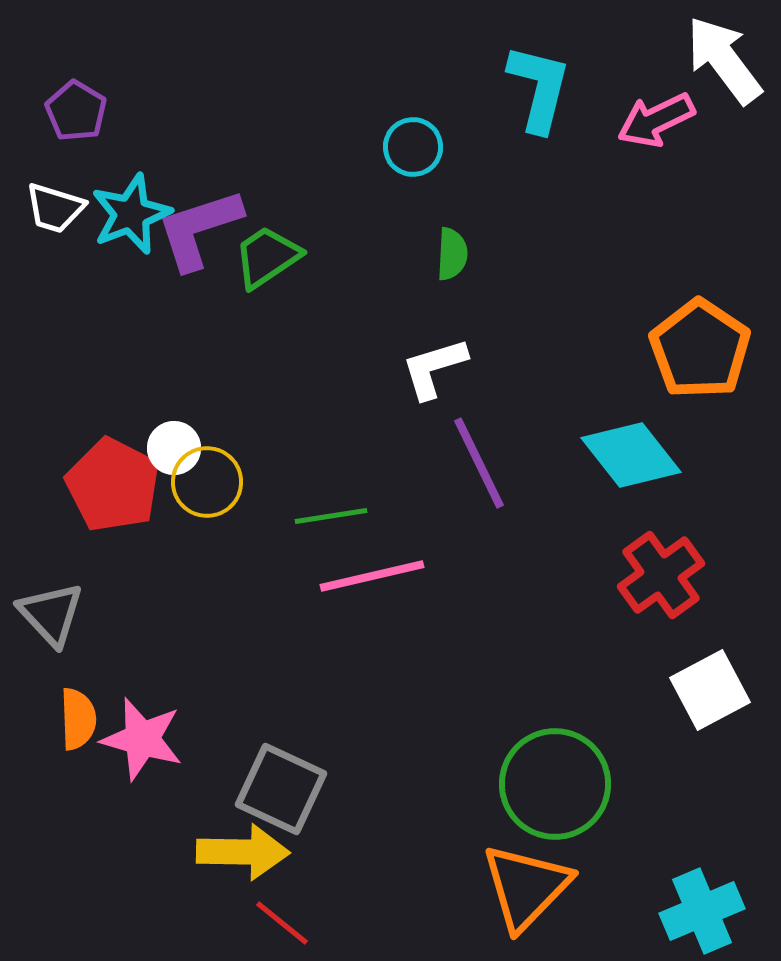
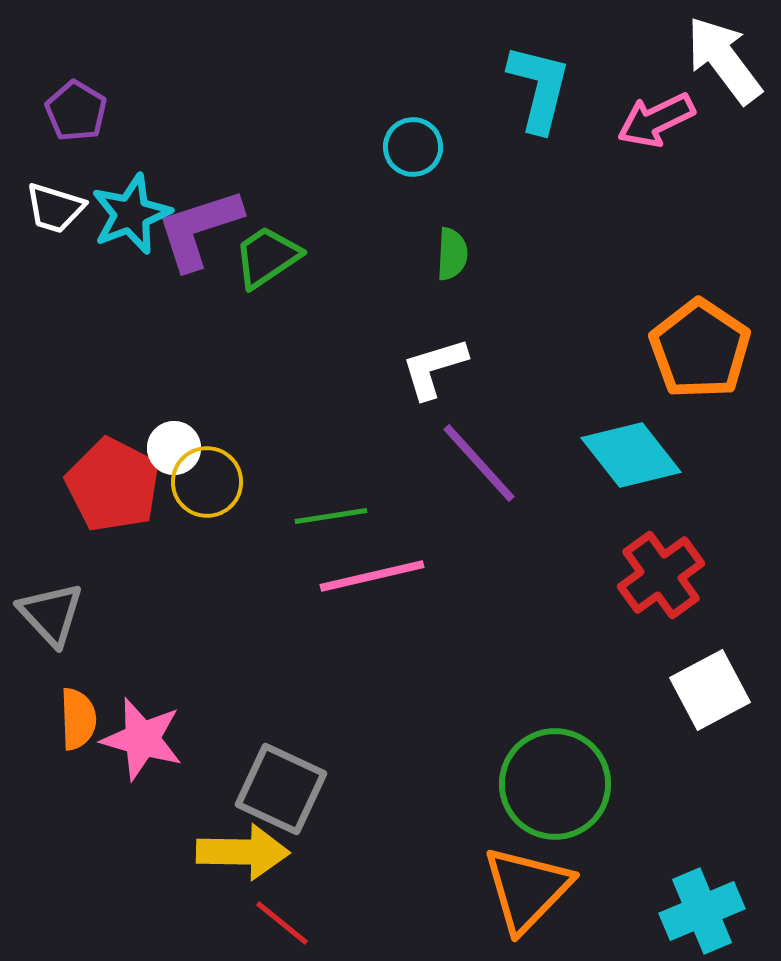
purple line: rotated 16 degrees counterclockwise
orange triangle: moved 1 px right, 2 px down
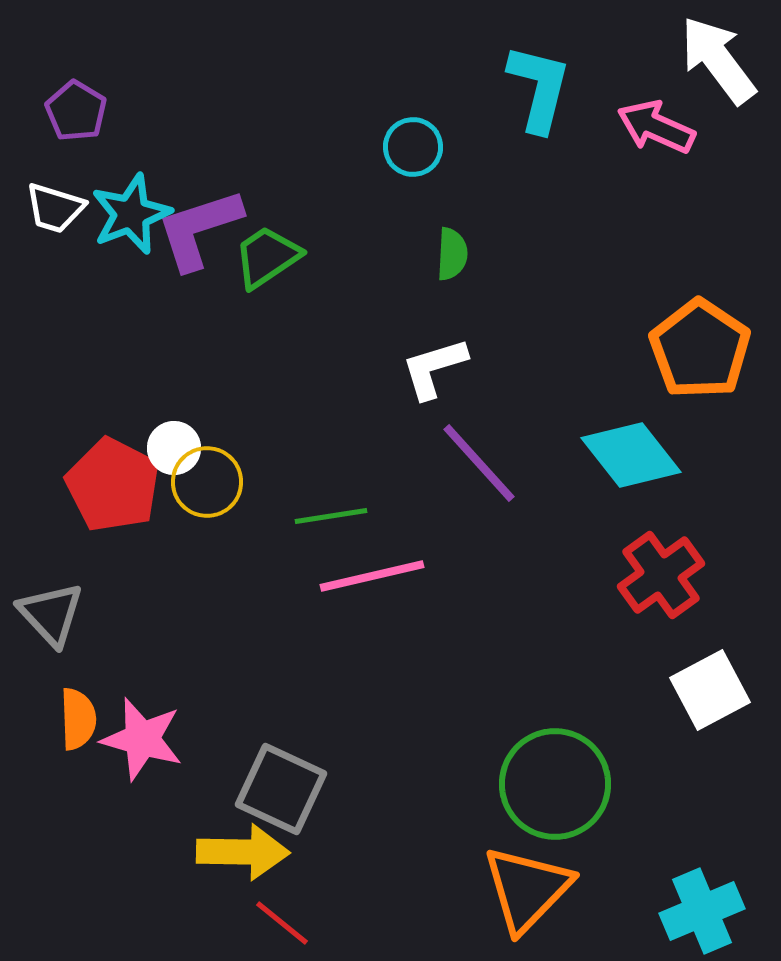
white arrow: moved 6 px left
pink arrow: moved 7 px down; rotated 50 degrees clockwise
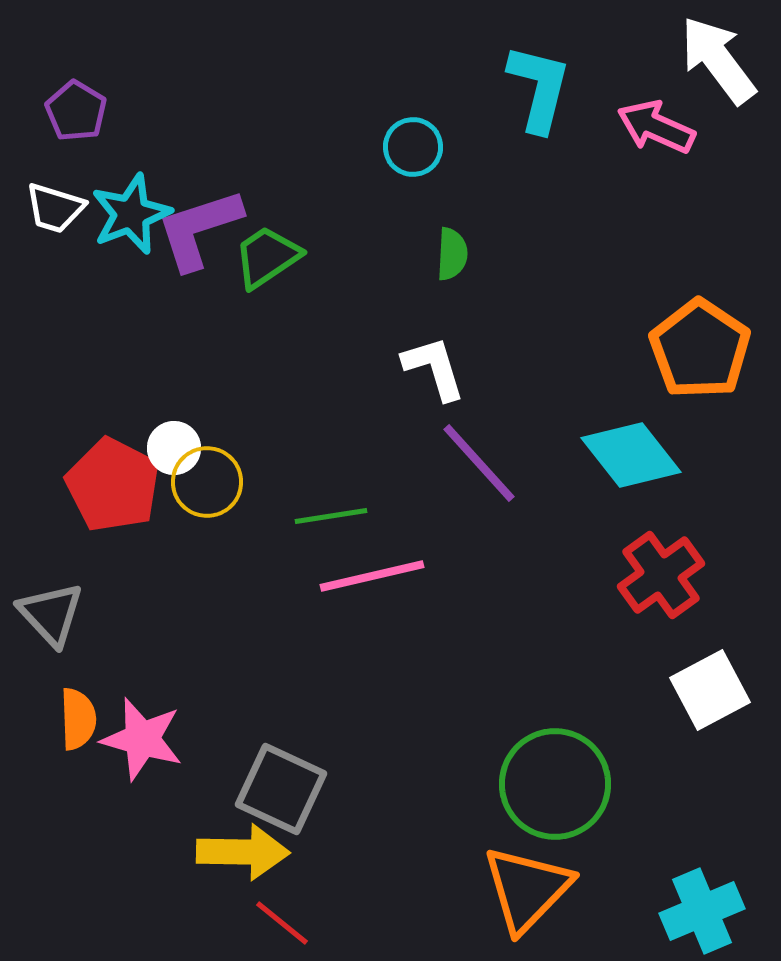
white L-shape: rotated 90 degrees clockwise
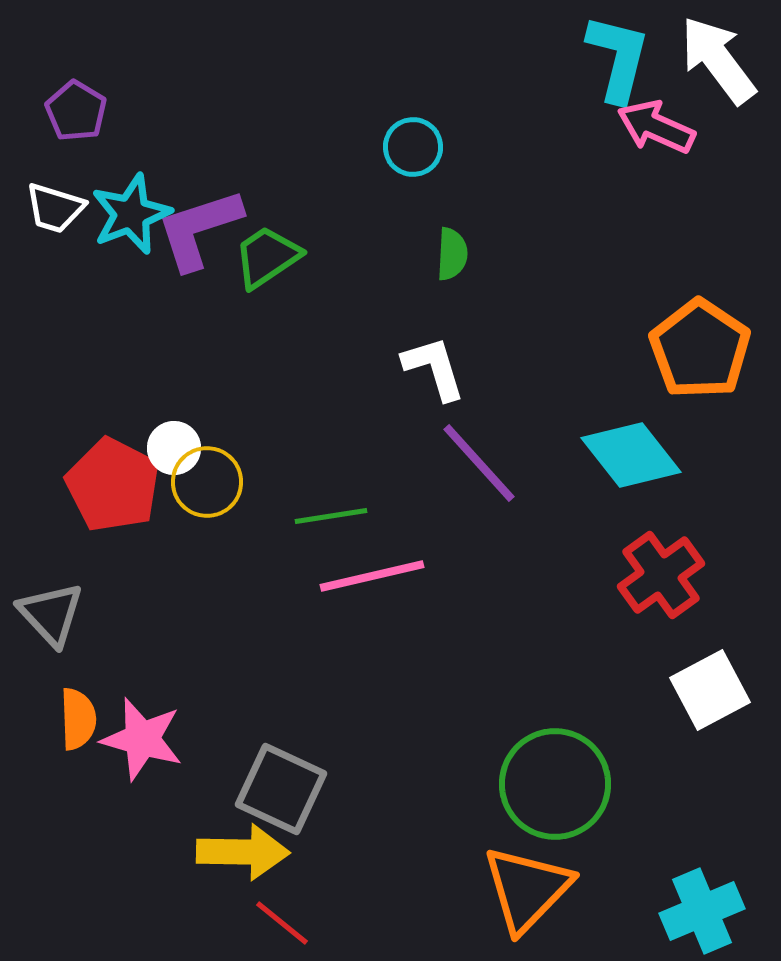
cyan L-shape: moved 79 px right, 30 px up
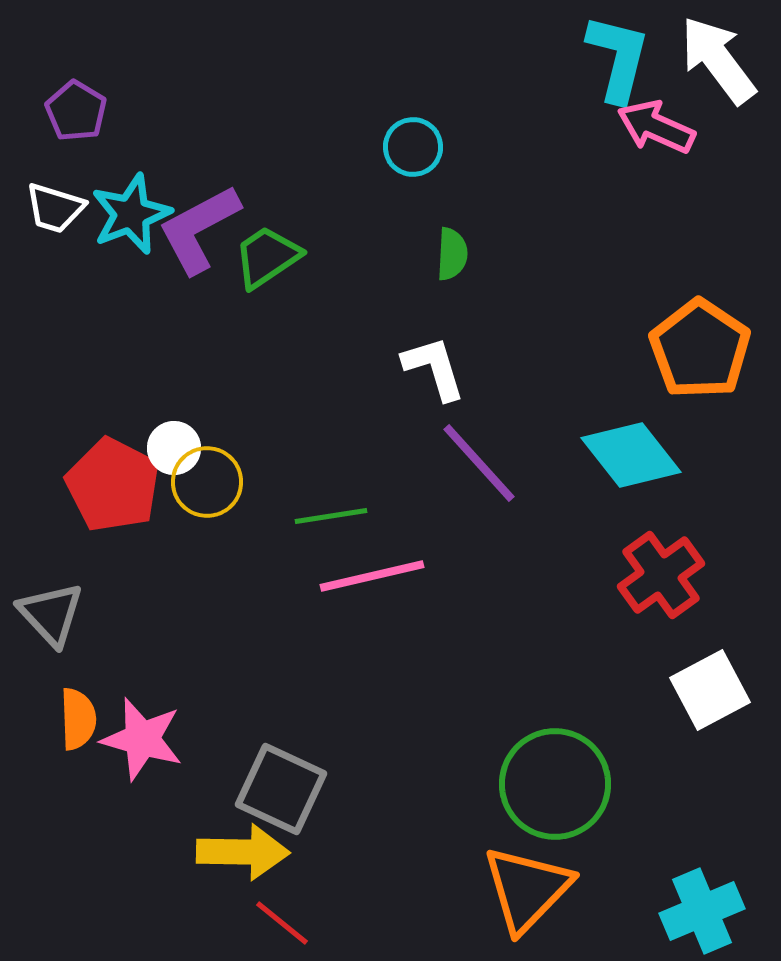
purple L-shape: rotated 10 degrees counterclockwise
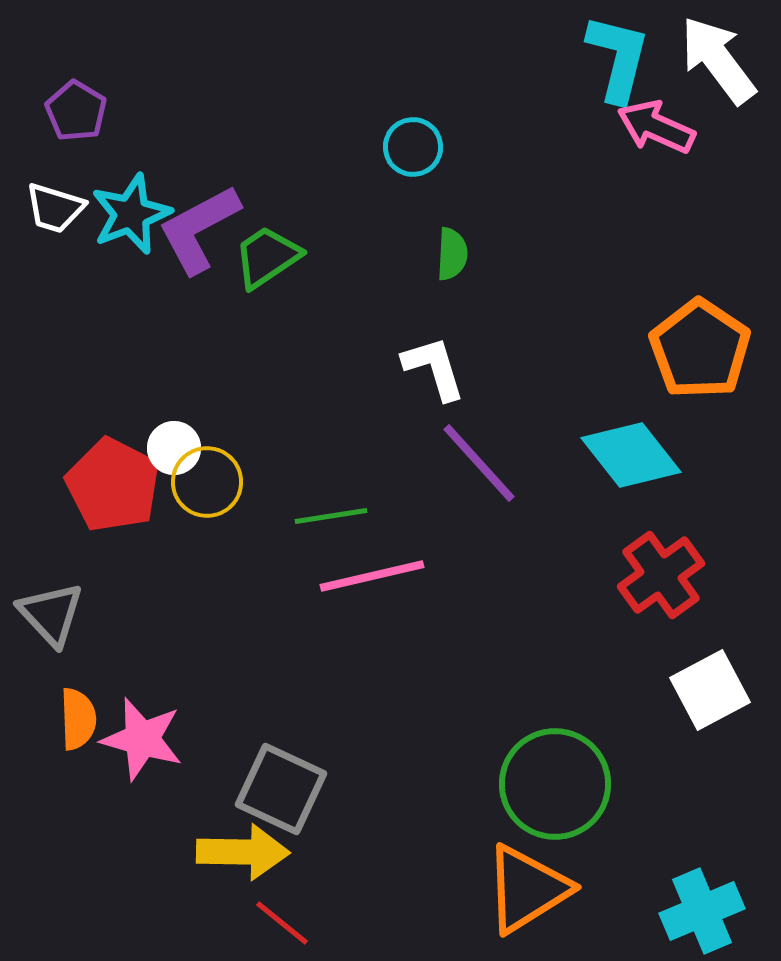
orange triangle: rotated 14 degrees clockwise
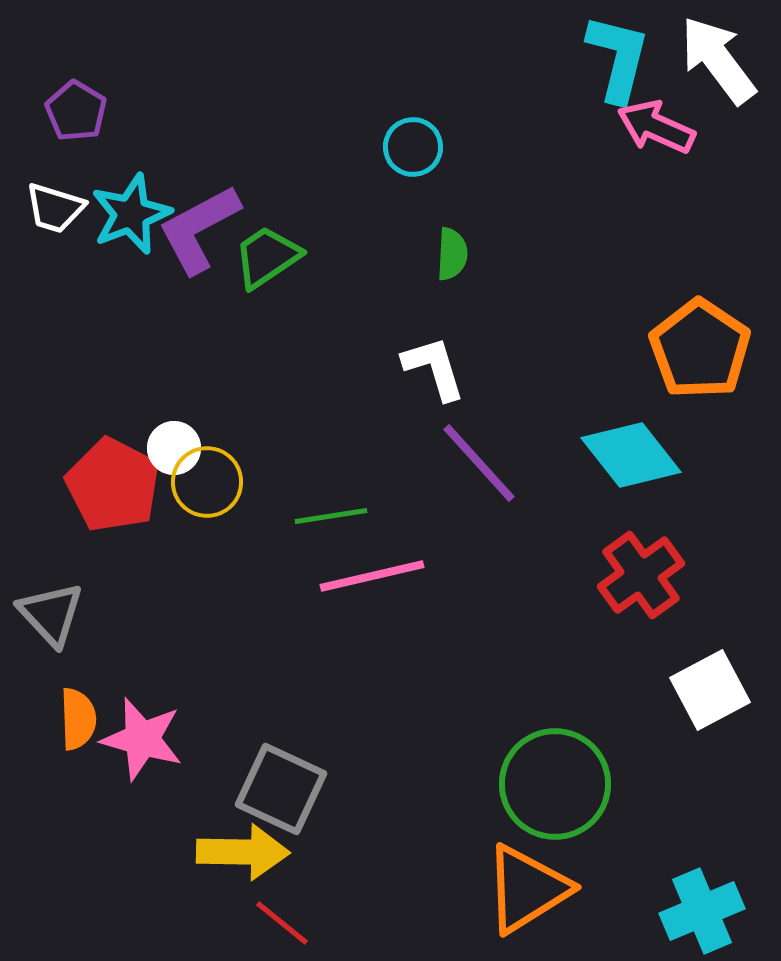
red cross: moved 20 px left
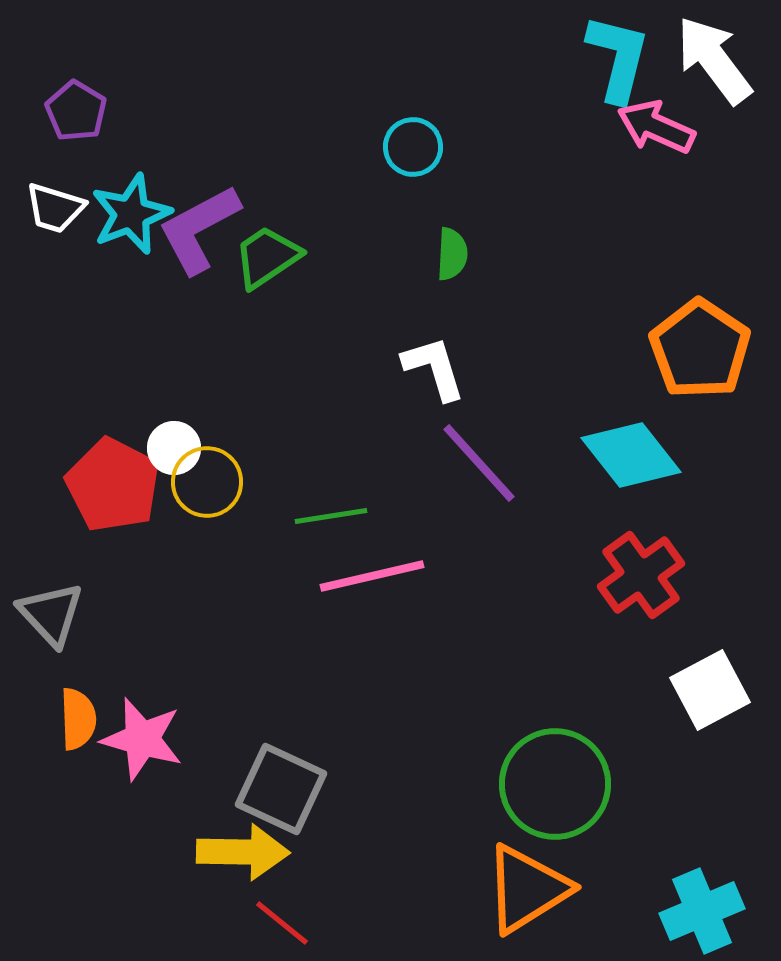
white arrow: moved 4 px left
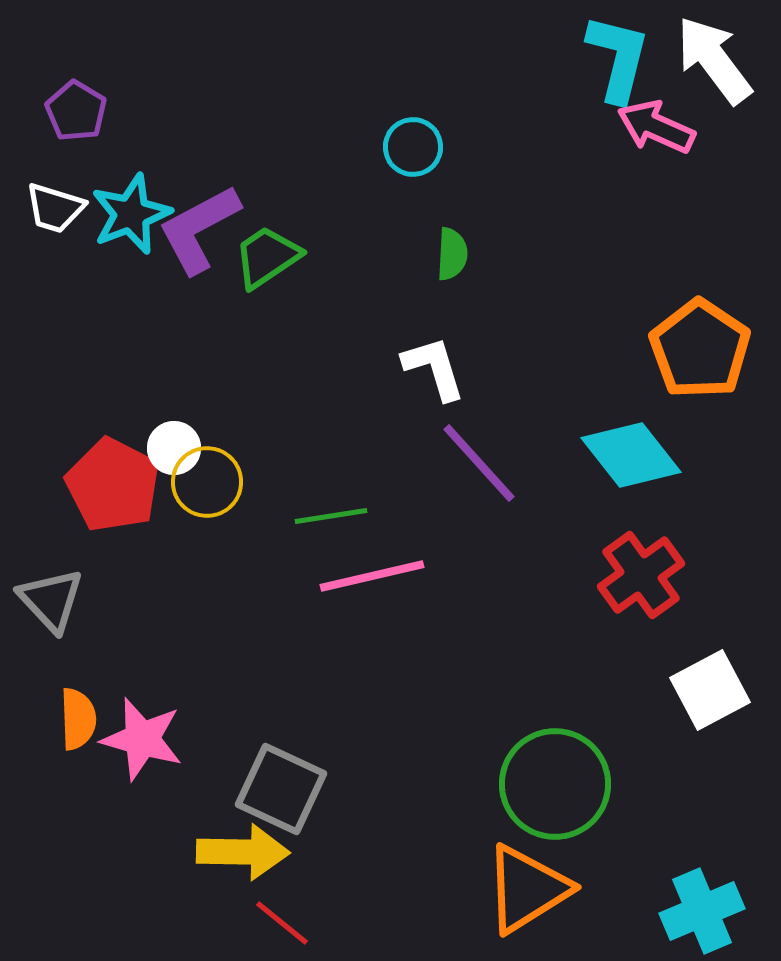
gray triangle: moved 14 px up
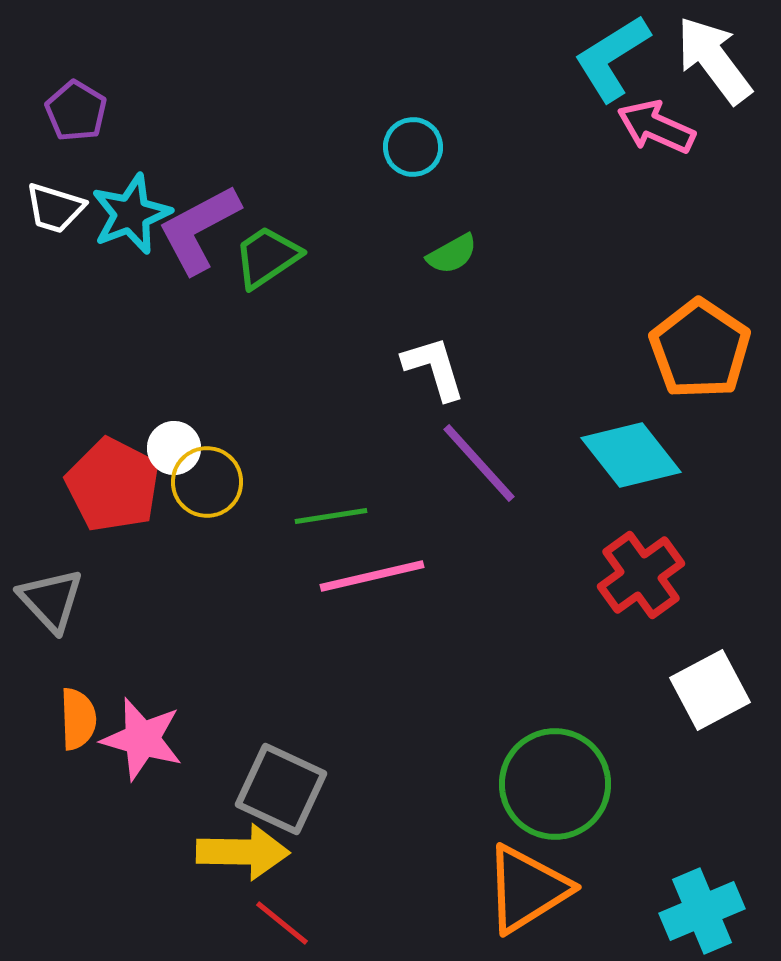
cyan L-shape: moved 6 px left; rotated 136 degrees counterclockwise
green semicircle: rotated 58 degrees clockwise
